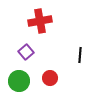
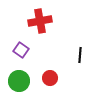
purple square: moved 5 px left, 2 px up; rotated 14 degrees counterclockwise
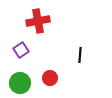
red cross: moved 2 px left
purple square: rotated 21 degrees clockwise
green circle: moved 1 px right, 2 px down
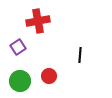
purple square: moved 3 px left, 3 px up
red circle: moved 1 px left, 2 px up
green circle: moved 2 px up
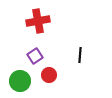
purple square: moved 17 px right, 9 px down
red circle: moved 1 px up
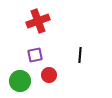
red cross: rotated 10 degrees counterclockwise
purple square: moved 1 px up; rotated 21 degrees clockwise
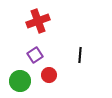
purple square: rotated 21 degrees counterclockwise
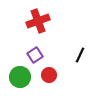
black line: rotated 21 degrees clockwise
green circle: moved 4 px up
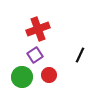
red cross: moved 8 px down
green circle: moved 2 px right
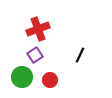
red circle: moved 1 px right, 5 px down
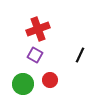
purple square: rotated 28 degrees counterclockwise
green circle: moved 1 px right, 7 px down
